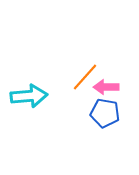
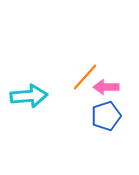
blue pentagon: moved 1 px right, 3 px down; rotated 28 degrees counterclockwise
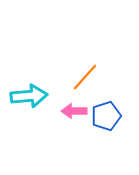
pink arrow: moved 32 px left, 24 px down
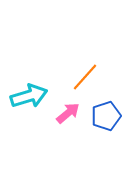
cyan arrow: rotated 12 degrees counterclockwise
pink arrow: moved 6 px left, 2 px down; rotated 140 degrees clockwise
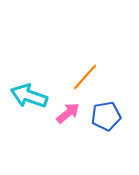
cyan arrow: rotated 144 degrees counterclockwise
blue pentagon: rotated 8 degrees clockwise
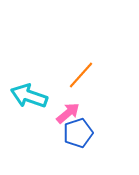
orange line: moved 4 px left, 2 px up
blue pentagon: moved 28 px left, 17 px down; rotated 8 degrees counterclockwise
